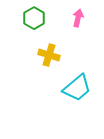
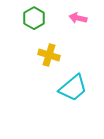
pink arrow: rotated 90 degrees counterclockwise
cyan trapezoid: moved 4 px left
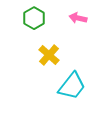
yellow cross: rotated 25 degrees clockwise
cyan trapezoid: moved 1 px left, 2 px up; rotated 12 degrees counterclockwise
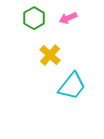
pink arrow: moved 10 px left; rotated 36 degrees counterclockwise
yellow cross: moved 1 px right
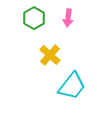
pink arrow: rotated 60 degrees counterclockwise
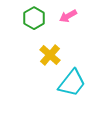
pink arrow: moved 2 px up; rotated 54 degrees clockwise
cyan trapezoid: moved 3 px up
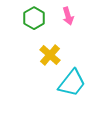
pink arrow: rotated 78 degrees counterclockwise
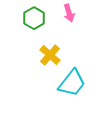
pink arrow: moved 1 px right, 3 px up
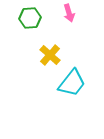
green hexagon: moved 4 px left; rotated 25 degrees clockwise
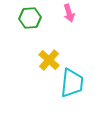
yellow cross: moved 1 px left, 5 px down
cyan trapezoid: rotated 32 degrees counterclockwise
